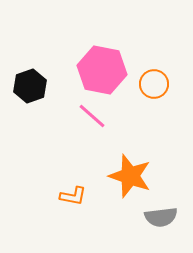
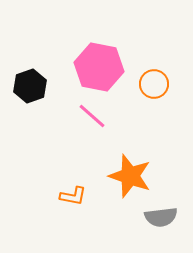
pink hexagon: moved 3 px left, 3 px up
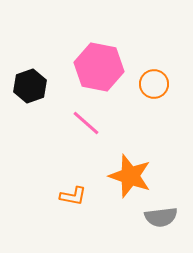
pink line: moved 6 px left, 7 px down
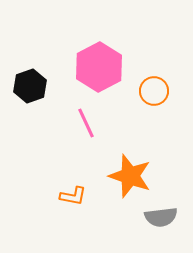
pink hexagon: rotated 21 degrees clockwise
orange circle: moved 7 px down
pink line: rotated 24 degrees clockwise
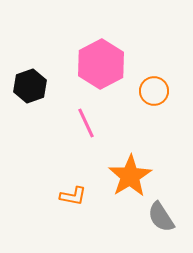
pink hexagon: moved 2 px right, 3 px up
orange star: rotated 21 degrees clockwise
gray semicircle: rotated 64 degrees clockwise
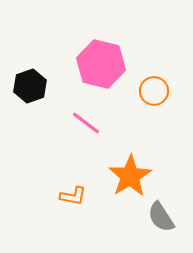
pink hexagon: rotated 18 degrees counterclockwise
pink line: rotated 28 degrees counterclockwise
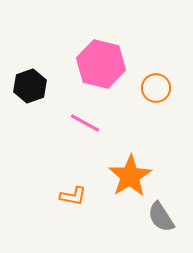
orange circle: moved 2 px right, 3 px up
pink line: moved 1 px left; rotated 8 degrees counterclockwise
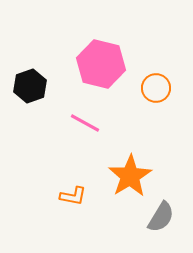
gray semicircle: rotated 116 degrees counterclockwise
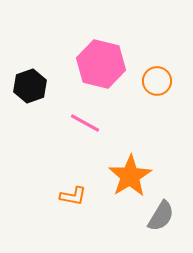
orange circle: moved 1 px right, 7 px up
gray semicircle: moved 1 px up
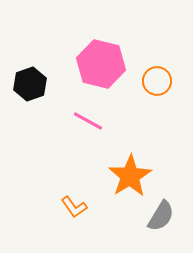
black hexagon: moved 2 px up
pink line: moved 3 px right, 2 px up
orange L-shape: moved 1 px right, 11 px down; rotated 44 degrees clockwise
